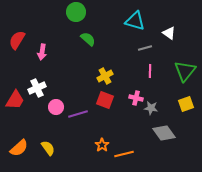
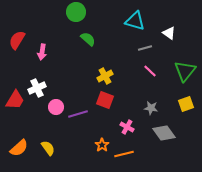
pink line: rotated 48 degrees counterclockwise
pink cross: moved 9 px left, 29 px down; rotated 16 degrees clockwise
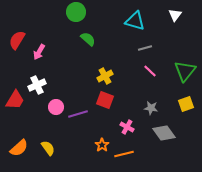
white triangle: moved 6 px right, 18 px up; rotated 32 degrees clockwise
pink arrow: moved 3 px left; rotated 21 degrees clockwise
white cross: moved 3 px up
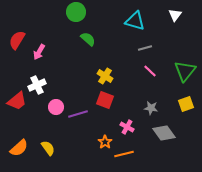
yellow cross: rotated 28 degrees counterclockwise
red trapezoid: moved 2 px right, 1 px down; rotated 20 degrees clockwise
orange star: moved 3 px right, 3 px up
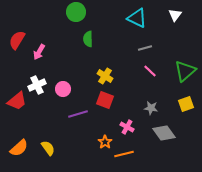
cyan triangle: moved 2 px right, 3 px up; rotated 10 degrees clockwise
green semicircle: rotated 133 degrees counterclockwise
green triangle: rotated 10 degrees clockwise
pink circle: moved 7 px right, 18 px up
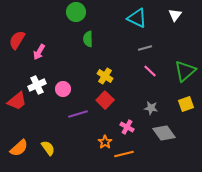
red square: rotated 24 degrees clockwise
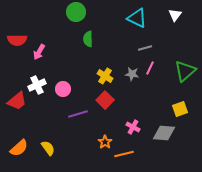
red semicircle: rotated 120 degrees counterclockwise
pink line: moved 3 px up; rotated 72 degrees clockwise
yellow square: moved 6 px left, 5 px down
gray star: moved 19 px left, 34 px up
pink cross: moved 6 px right
gray diamond: rotated 50 degrees counterclockwise
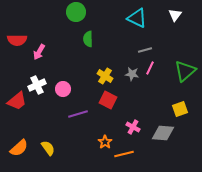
gray line: moved 2 px down
red square: moved 3 px right; rotated 18 degrees counterclockwise
gray diamond: moved 1 px left
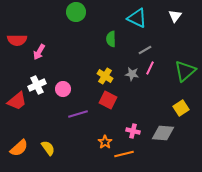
white triangle: moved 1 px down
green semicircle: moved 23 px right
gray line: rotated 16 degrees counterclockwise
yellow square: moved 1 px right, 1 px up; rotated 14 degrees counterclockwise
pink cross: moved 4 px down; rotated 16 degrees counterclockwise
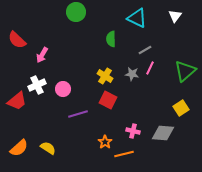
red semicircle: rotated 42 degrees clockwise
pink arrow: moved 3 px right, 3 px down
yellow semicircle: rotated 21 degrees counterclockwise
